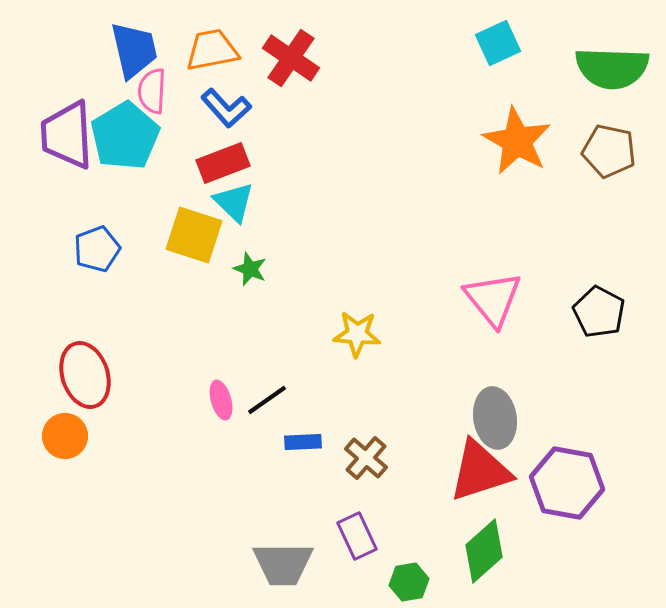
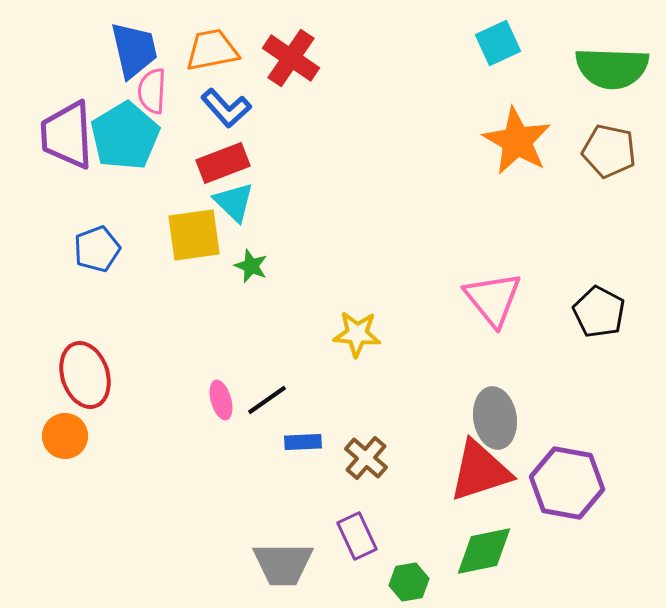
yellow square: rotated 26 degrees counterclockwise
green star: moved 1 px right, 3 px up
green diamond: rotated 30 degrees clockwise
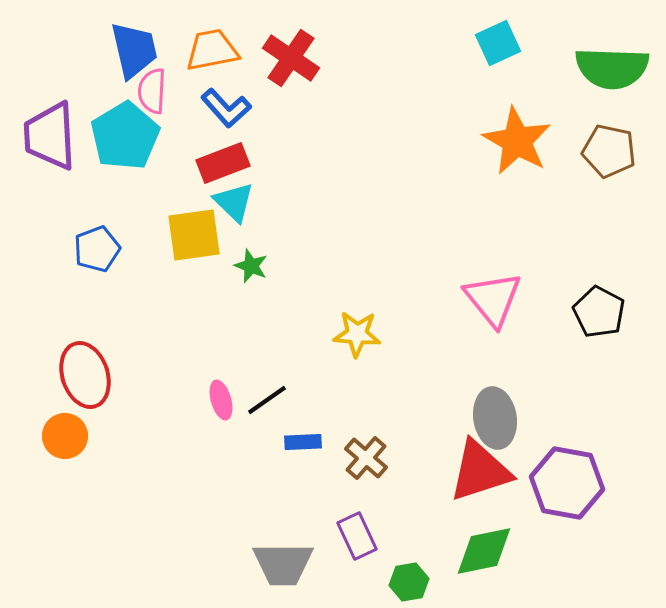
purple trapezoid: moved 17 px left, 1 px down
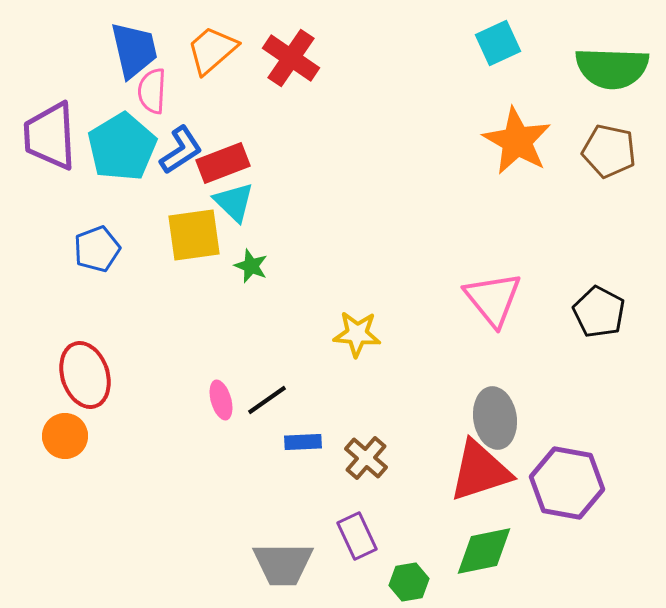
orange trapezoid: rotated 30 degrees counterclockwise
blue L-shape: moved 45 px left, 42 px down; rotated 81 degrees counterclockwise
cyan pentagon: moved 3 px left, 11 px down
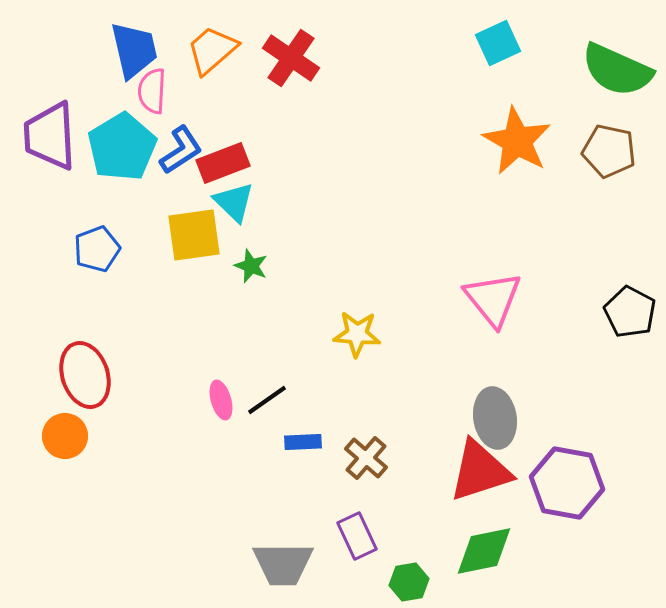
green semicircle: moved 5 px right, 2 px down; rotated 22 degrees clockwise
black pentagon: moved 31 px right
